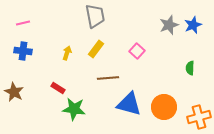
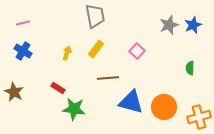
blue cross: rotated 24 degrees clockwise
blue triangle: moved 2 px right, 2 px up
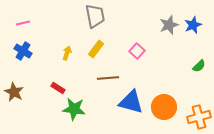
green semicircle: moved 9 px right, 2 px up; rotated 136 degrees counterclockwise
